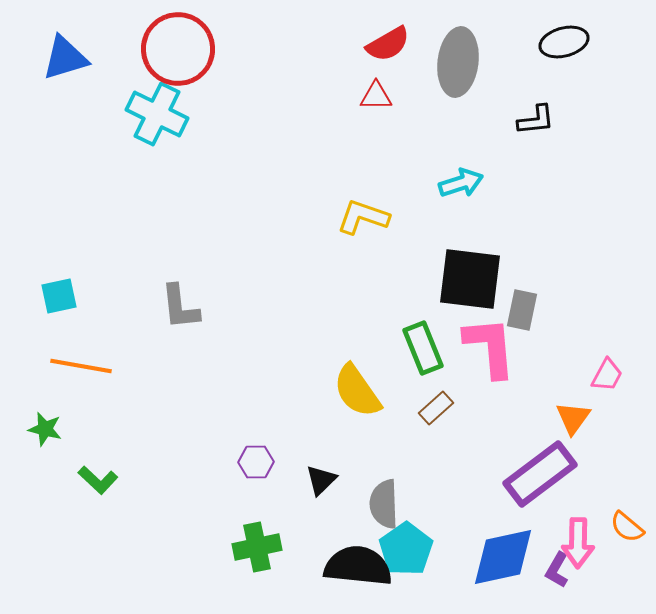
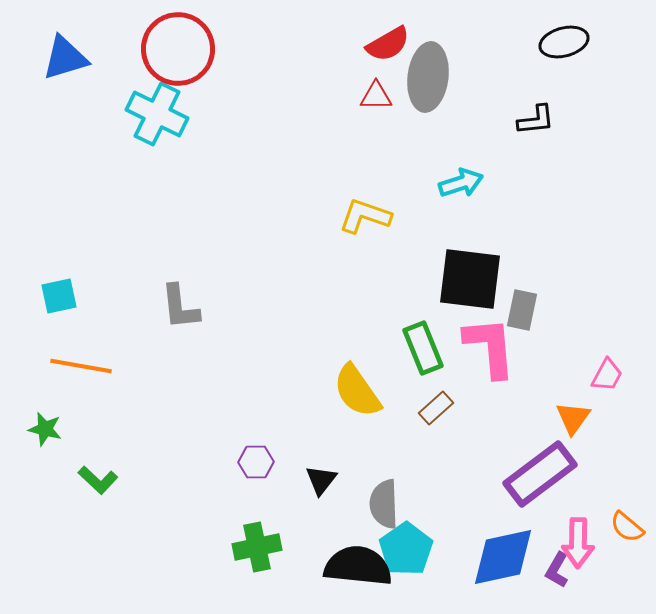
gray ellipse: moved 30 px left, 15 px down
yellow L-shape: moved 2 px right, 1 px up
black triangle: rotated 8 degrees counterclockwise
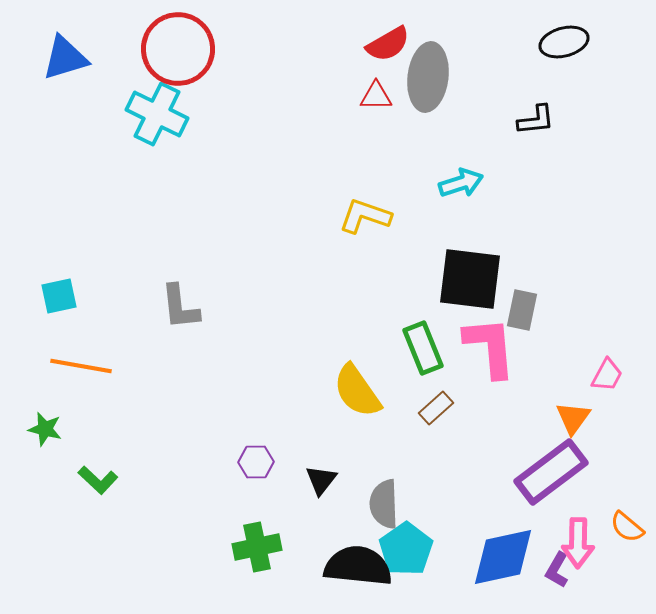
purple rectangle: moved 11 px right, 2 px up
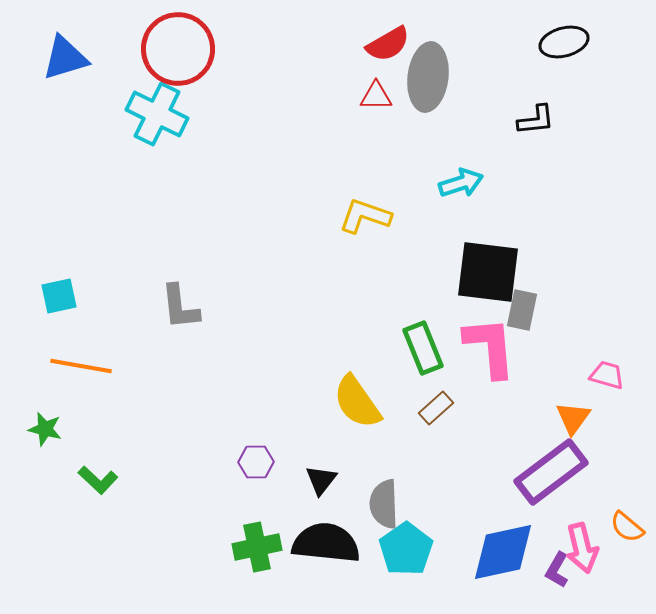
black square: moved 18 px right, 7 px up
pink trapezoid: rotated 102 degrees counterclockwise
yellow semicircle: moved 11 px down
pink arrow: moved 4 px right, 5 px down; rotated 15 degrees counterclockwise
blue diamond: moved 5 px up
black semicircle: moved 32 px left, 23 px up
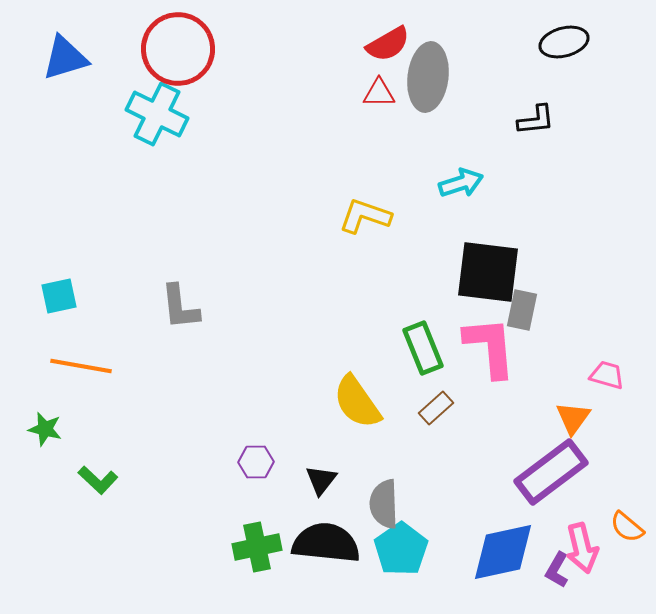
red triangle: moved 3 px right, 3 px up
cyan pentagon: moved 5 px left
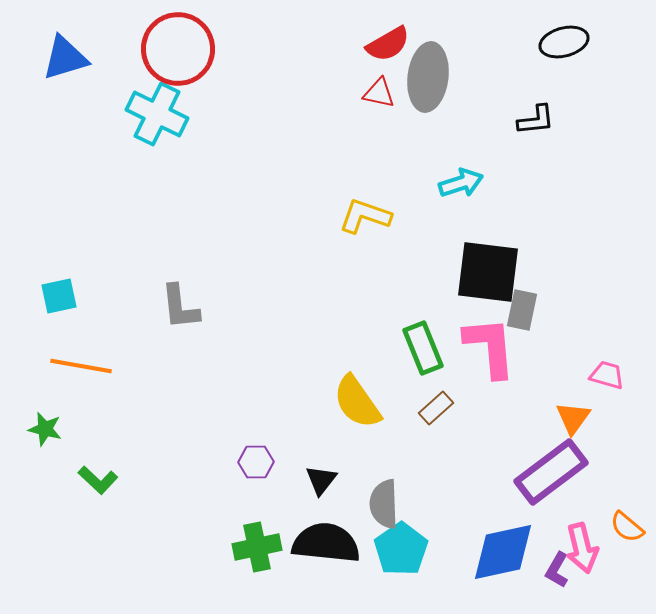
red triangle: rotated 12 degrees clockwise
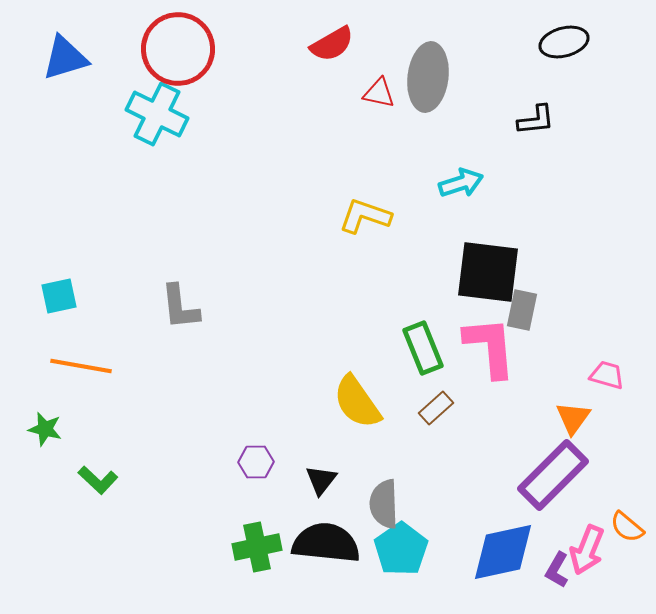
red semicircle: moved 56 px left
purple rectangle: moved 2 px right, 3 px down; rotated 8 degrees counterclockwise
pink arrow: moved 5 px right, 2 px down; rotated 36 degrees clockwise
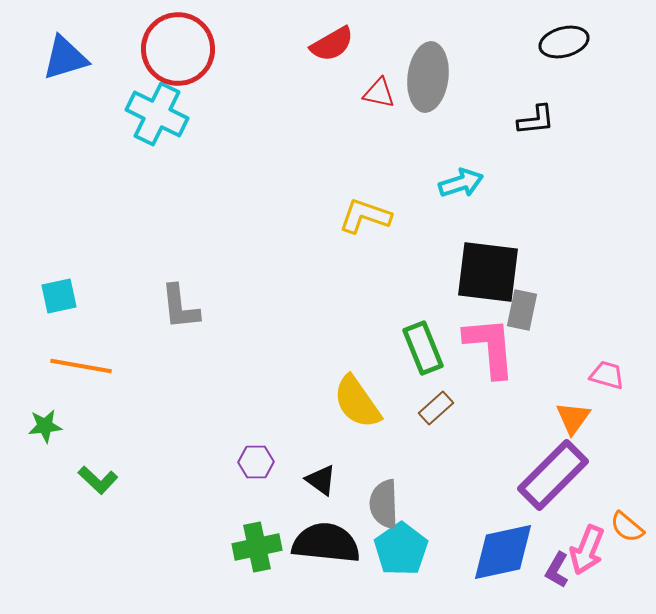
green star: moved 3 px up; rotated 20 degrees counterclockwise
black triangle: rotated 32 degrees counterclockwise
